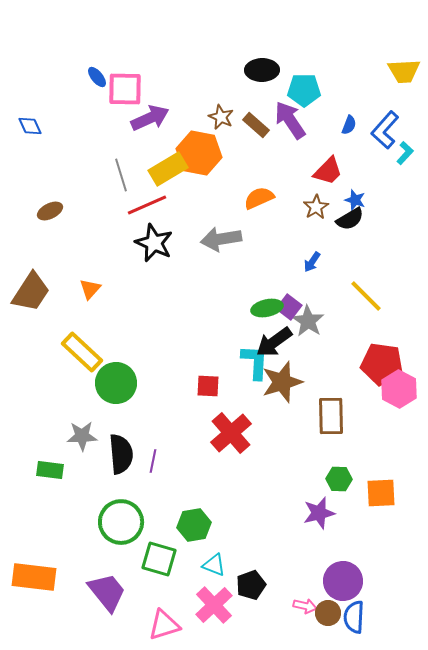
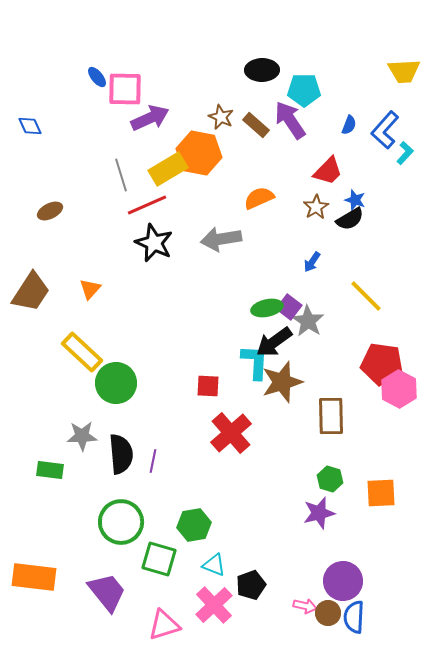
green hexagon at (339, 479): moved 9 px left; rotated 15 degrees clockwise
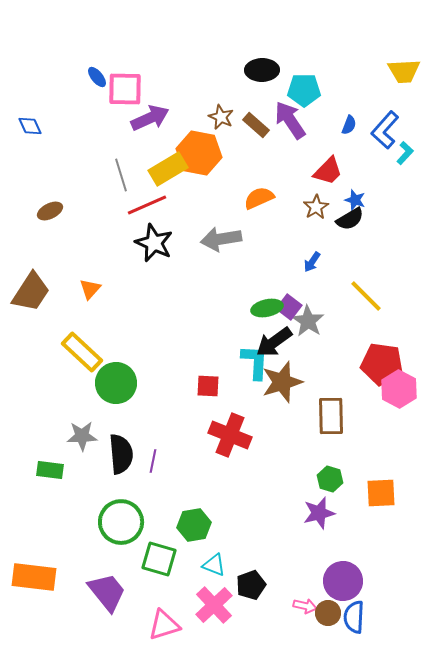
red cross at (231, 433): moved 1 px left, 2 px down; rotated 27 degrees counterclockwise
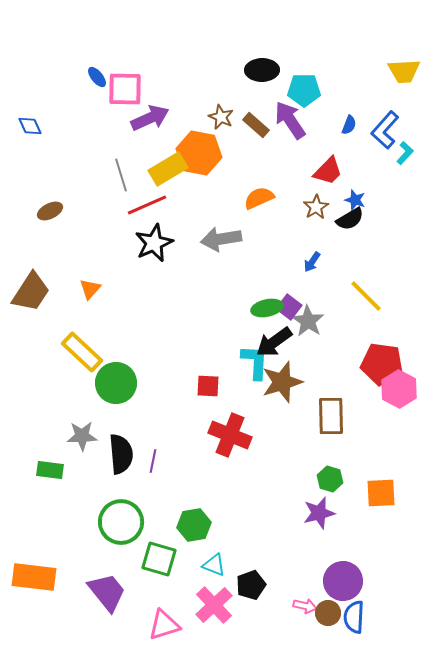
black star at (154, 243): rotated 24 degrees clockwise
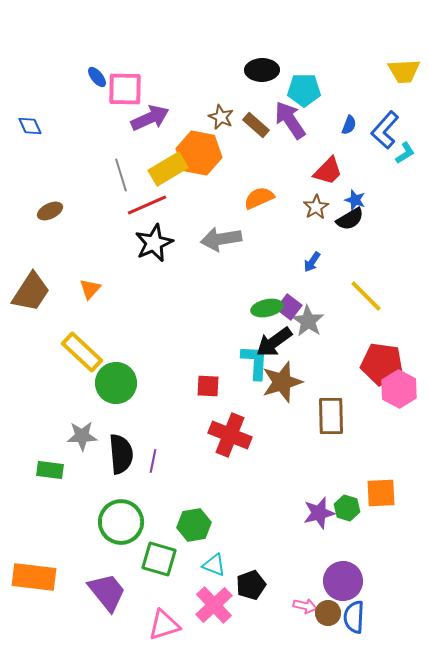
cyan L-shape at (405, 153): rotated 15 degrees clockwise
green hexagon at (330, 479): moved 17 px right, 29 px down
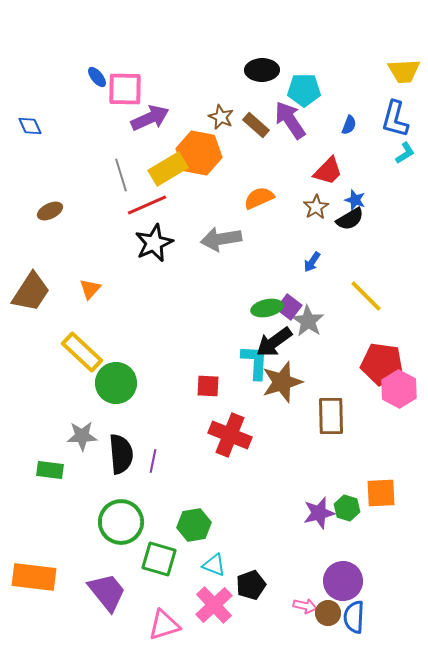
blue L-shape at (385, 130): moved 10 px right, 11 px up; rotated 27 degrees counterclockwise
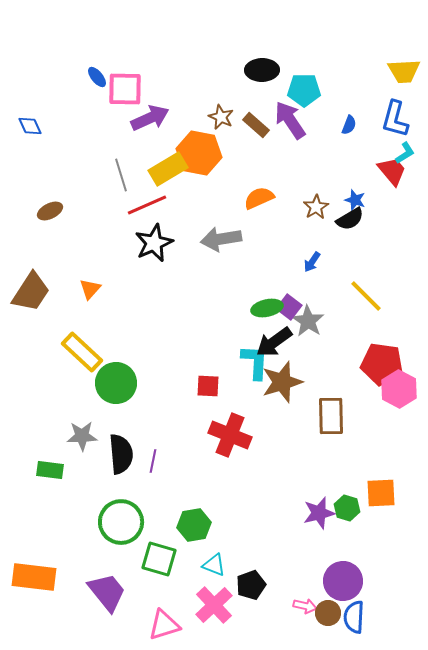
red trapezoid at (328, 171): moved 64 px right; rotated 84 degrees counterclockwise
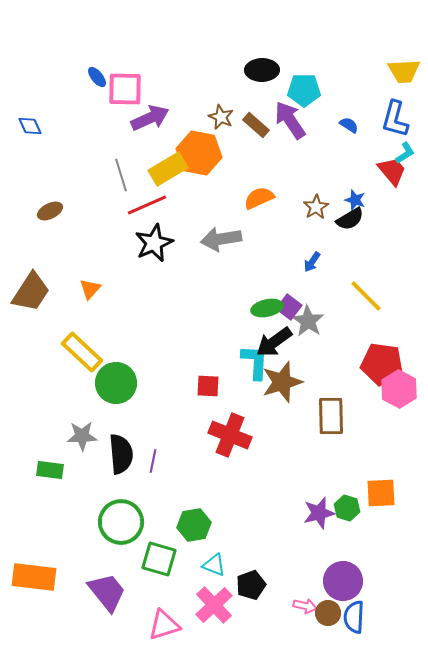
blue semicircle at (349, 125): rotated 78 degrees counterclockwise
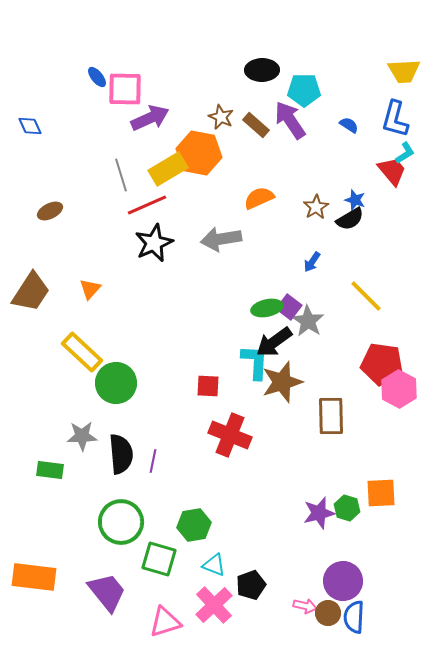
pink triangle at (164, 625): moved 1 px right, 3 px up
